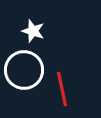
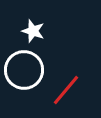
red line: moved 4 px right, 1 px down; rotated 52 degrees clockwise
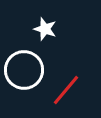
white star: moved 12 px right, 2 px up
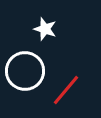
white circle: moved 1 px right, 1 px down
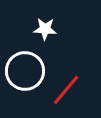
white star: rotated 15 degrees counterclockwise
